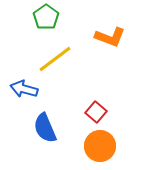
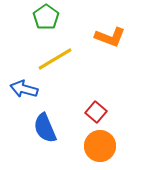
yellow line: rotated 6 degrees clockwise
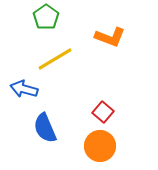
red square: moved 7 px right
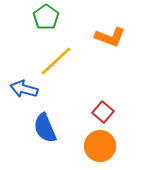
yellow line: moved 1 px right, 2 px down; rotated 12 degrees counterclockwise
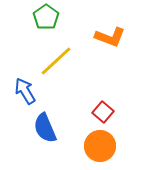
blue arrow: moved 1 px right, 2 px down; rotated 44 degrees clockwise
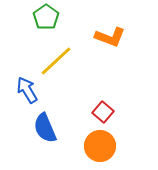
blue arrow: moved 2 px right, 1 px up
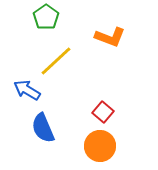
blue arrow: rotated 28 degrees counterclockwise
blue semicircle: moved 2 px left
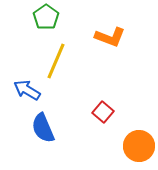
yellow line: rotated 24 degrees counterclockwise
orange circle: moved 39 px right
